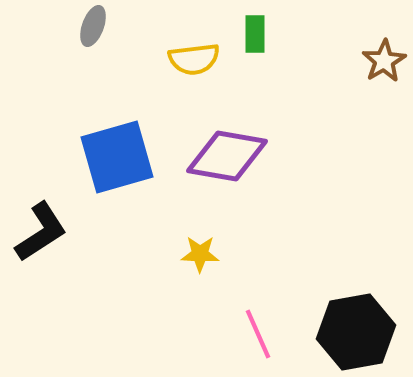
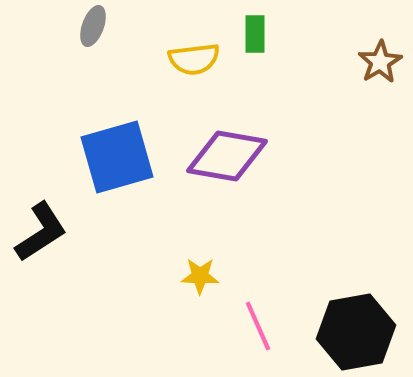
brown star: moved 4 px left, 1 px down
yellow star: moved 22 px down
pink line: moved 8 px up
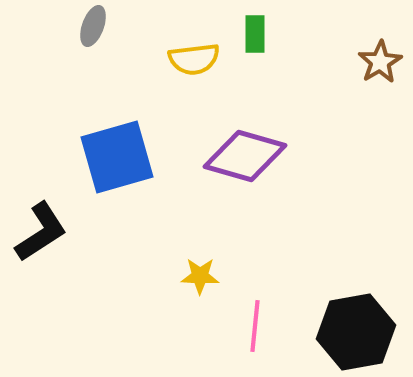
purple diamond: moved 18 px right; rotated 6 degrees clockwise
pink line: moved 3 px left; rotated 30 degrees clockwise
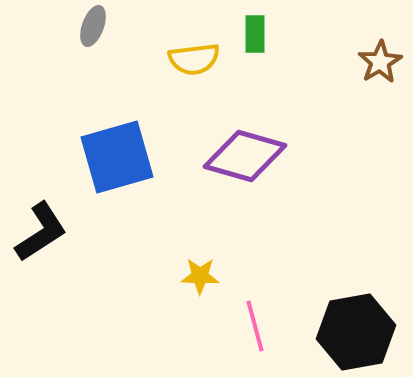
pink line: rotated 21 degrees counterclockwise
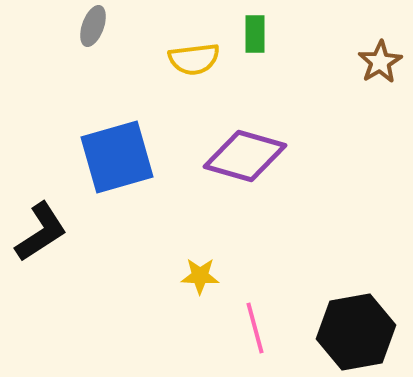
pink line: moved 2 px down
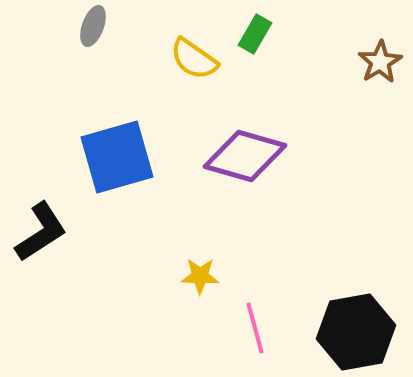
green rectangle: rotated 30 degrees clockwise
yellow semicircle: rotated 42 degrees clockwise
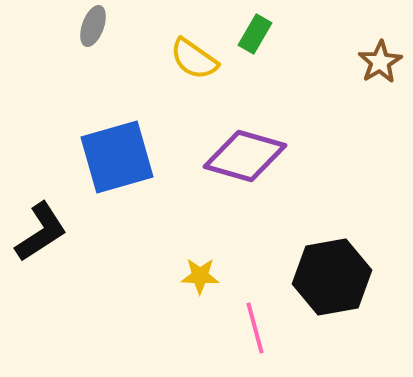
black hexagon: moved 24 px left, 55 px up
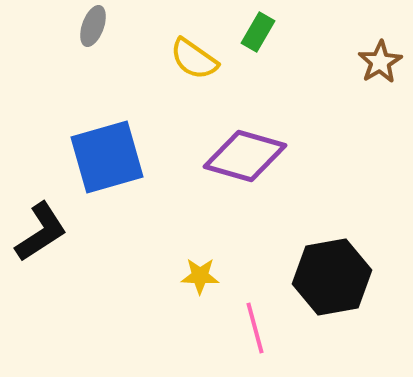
green rectangle: moved 3 px right, 2 px up
blue square: moved 10 px left
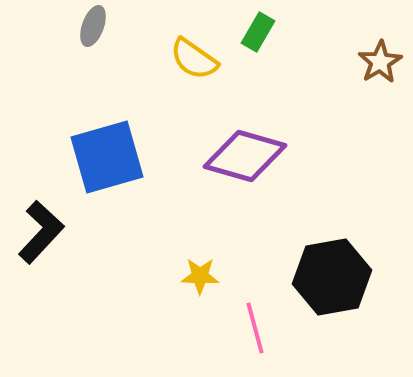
black L-shape: rotated 14 degrees counterclockwise
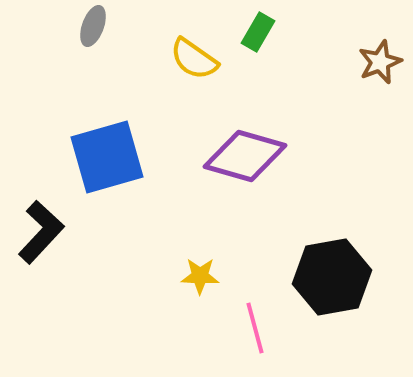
brown star: rotated 9 degrees clockwise
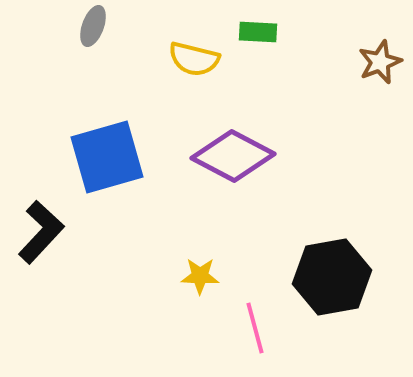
green rectangle: rotated 63 degrees clockwise
yellow semicircle: rotated 21 degrees counterclockwise
purple diamond: moved 12 px left; rotated 12 degrees clockwise
